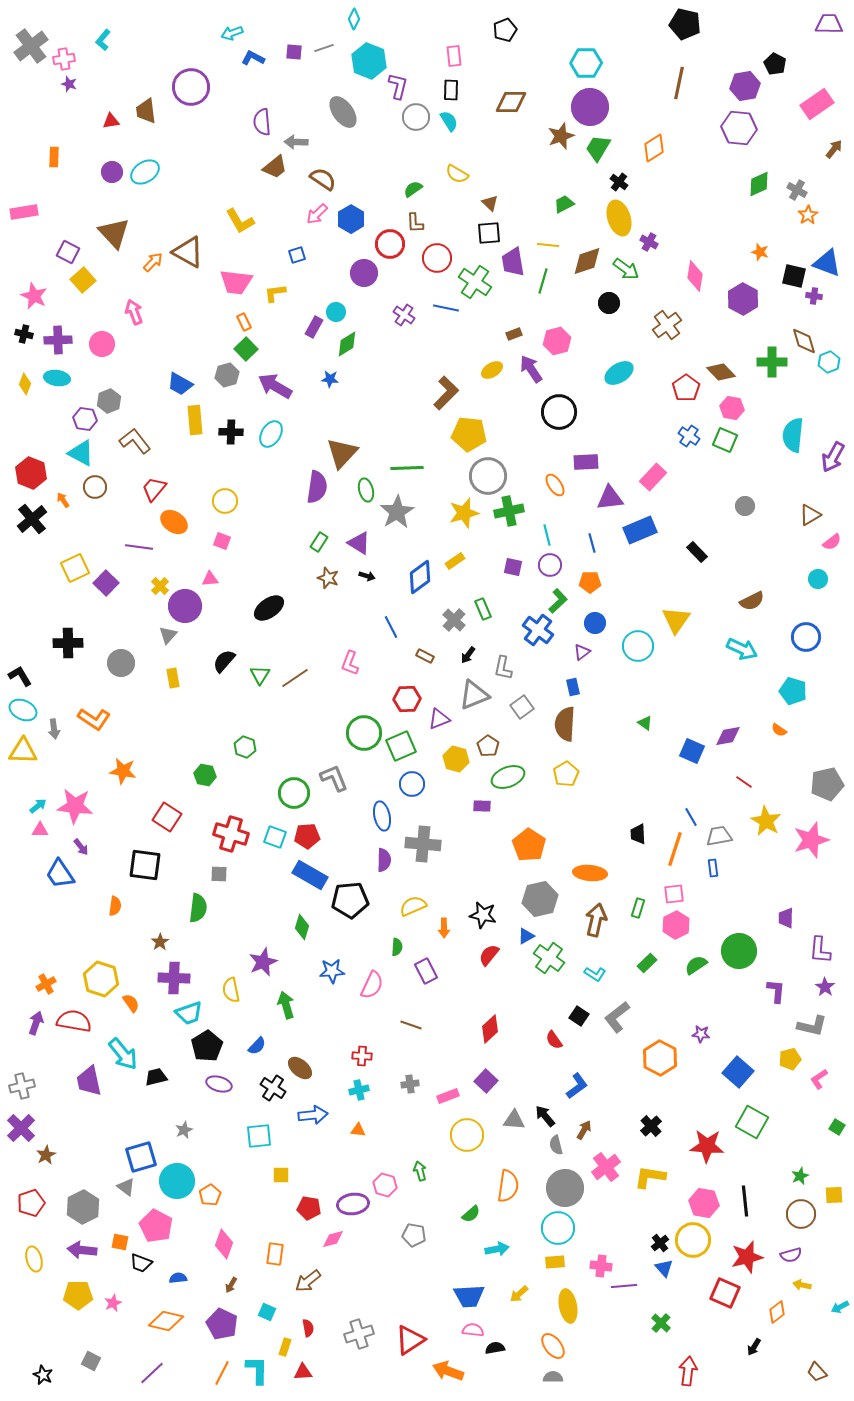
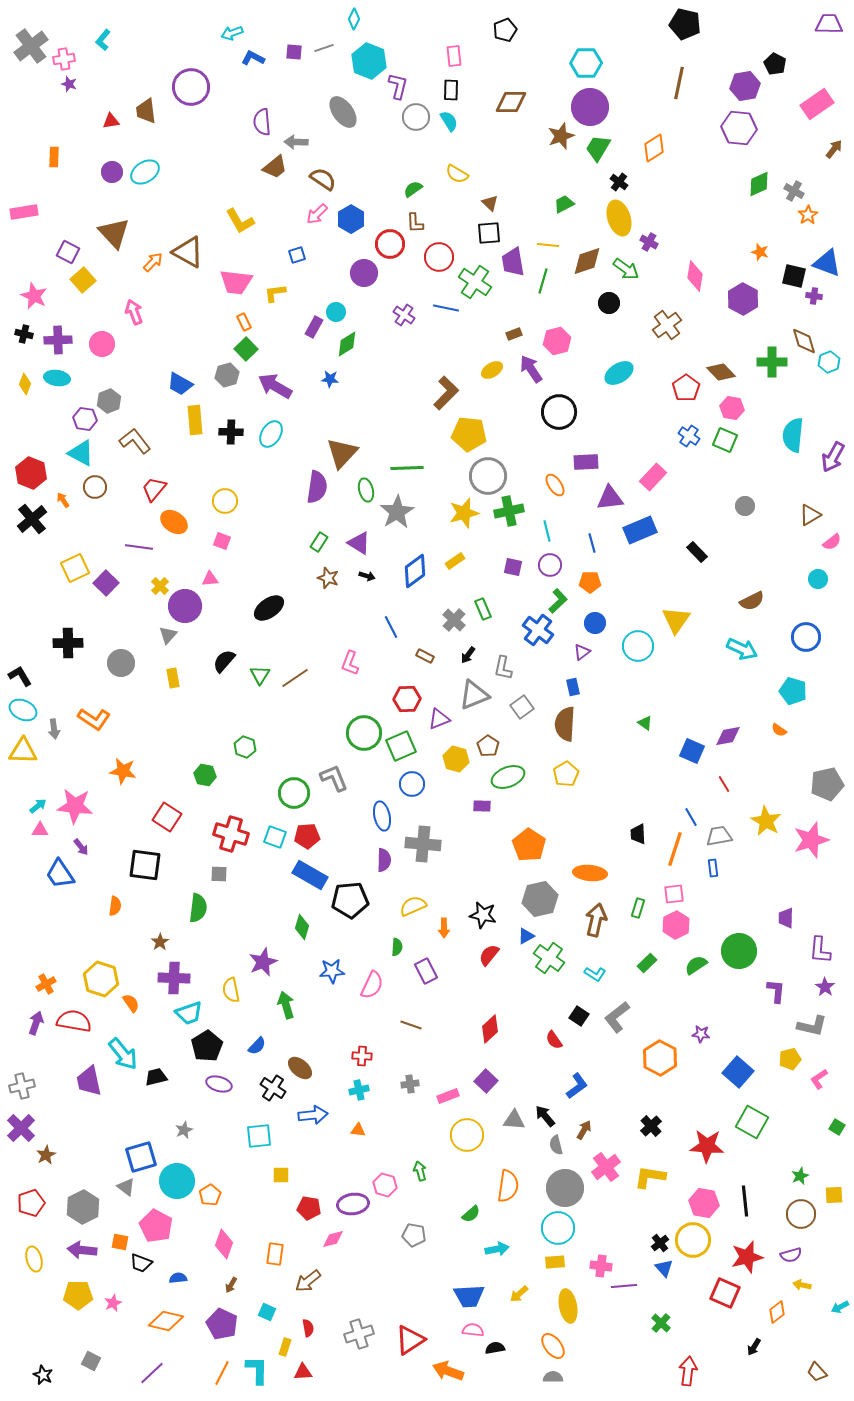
gray cross at (797, 190): moved 3 px left, 1 px down
red circle at (437, 258): moved 2 px right, 1 px up
cyan line at (547, 535): moved 4 px up
blue diamond at (420, 577): moved 5 px left, 6 px up
red line at (744, 782): moved 20 px left, 2 px down; rotated 24 degrees clockwise
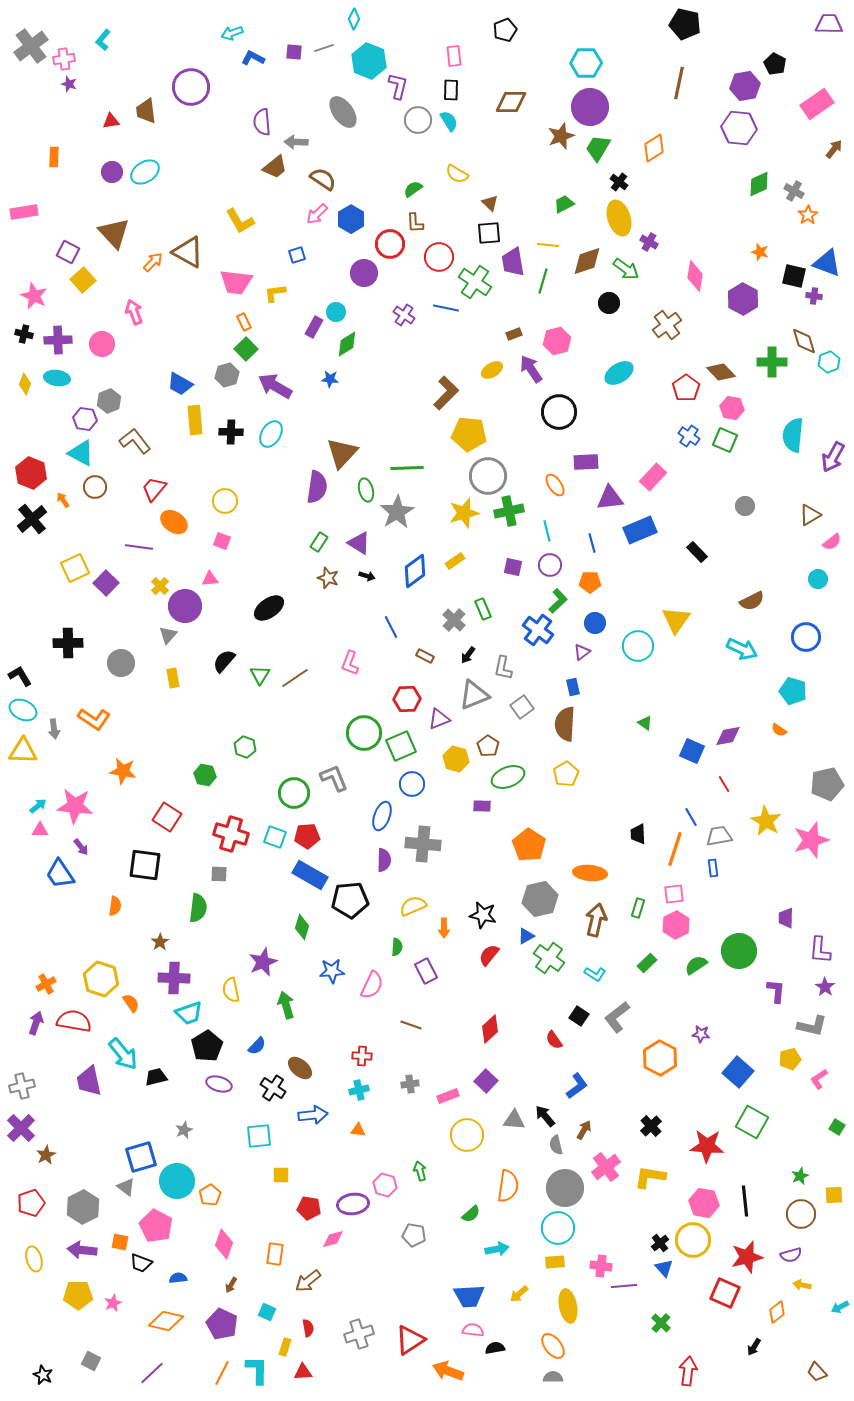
gray circle at (416, 117): moved 2 px right, 3 px down
blue ellipse at (382, 816): rotated 32 degrees clockwise
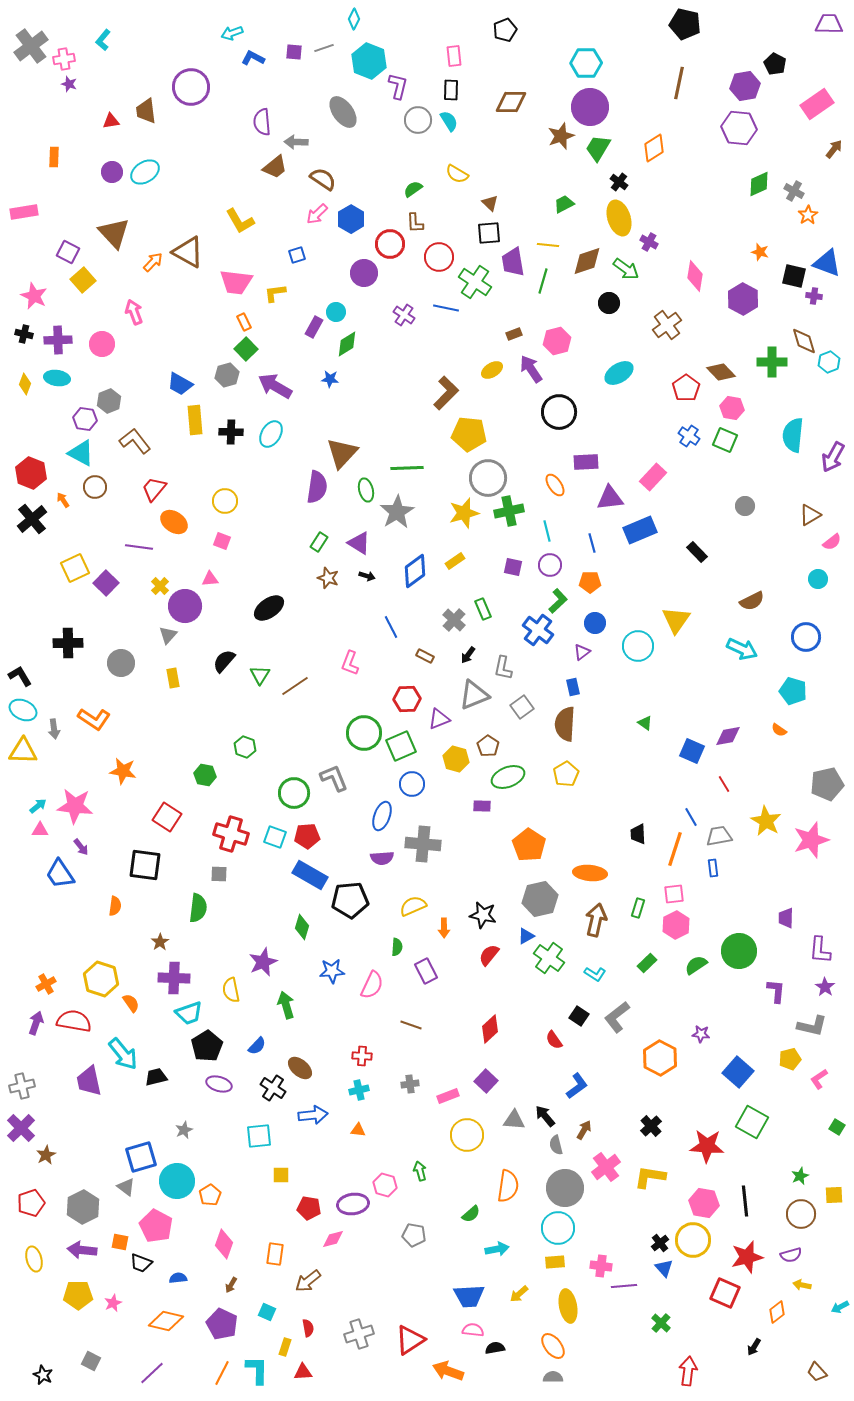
gray circle at (488, 476): moved 2 px down
brown line at (295, 678): moved 8 px down
purple semicircle at (384, 860): moved 2 px left, 2 px up; rotated 85 degrees clockwise
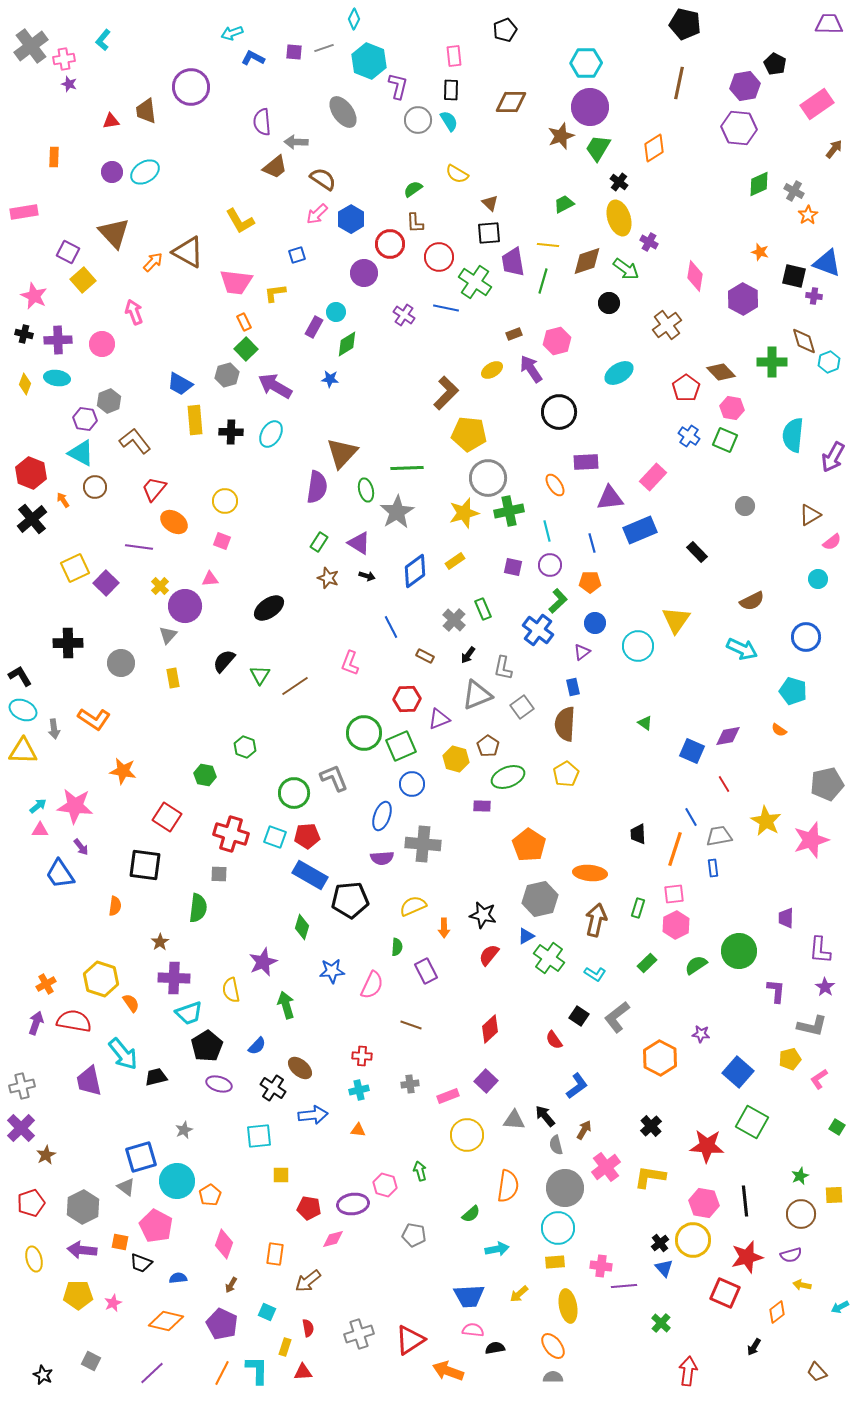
gray triangle at (474, 695): moved 3 px right
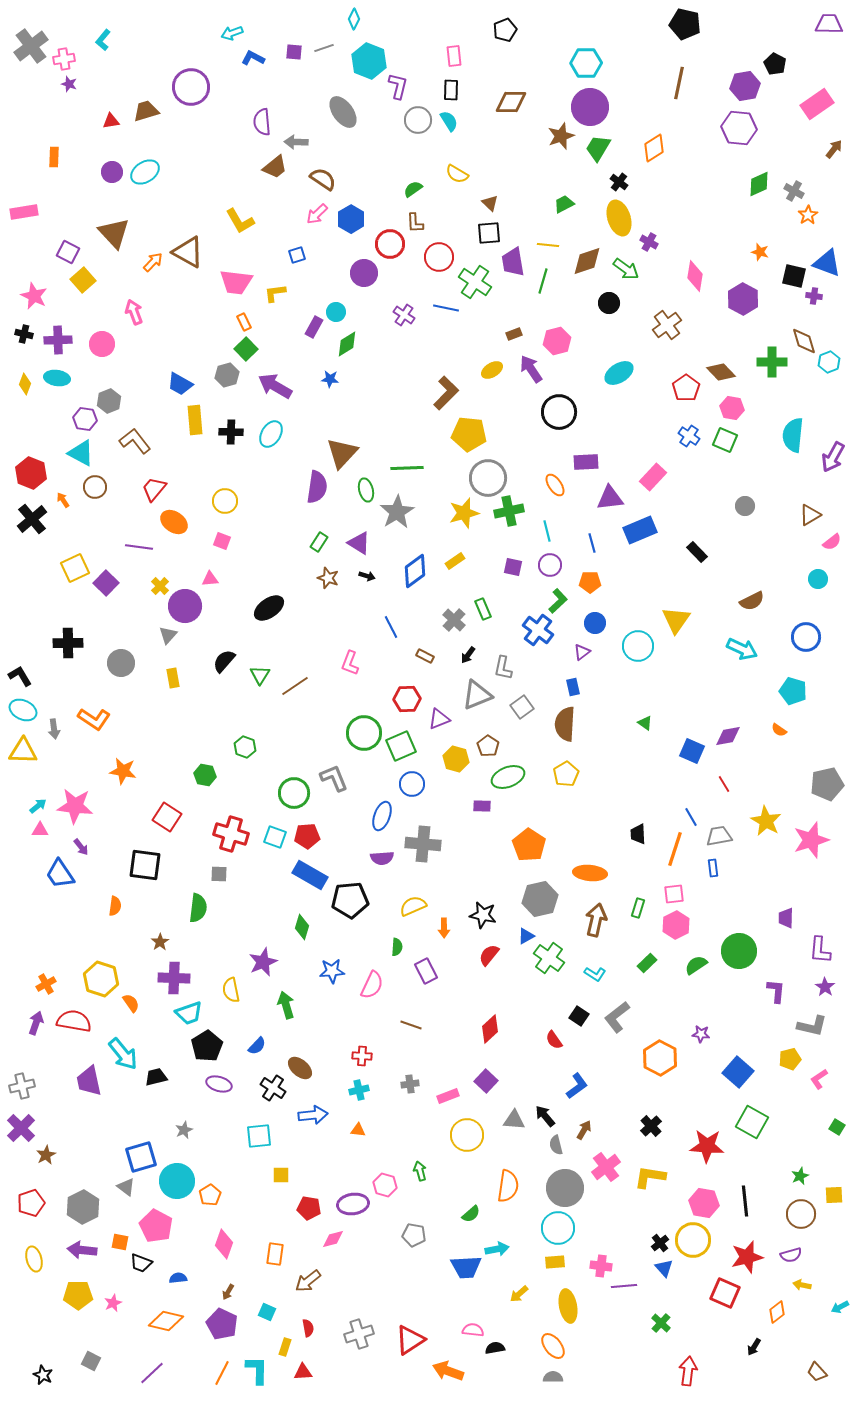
brown trapezoid at (146, 111): rotated 80 degrees clockwise
brown arrow at (231, 1285): moved 3 px left, 7 px down
blue trapezoid at (469, 1296): moved 3 px left, 29 px up
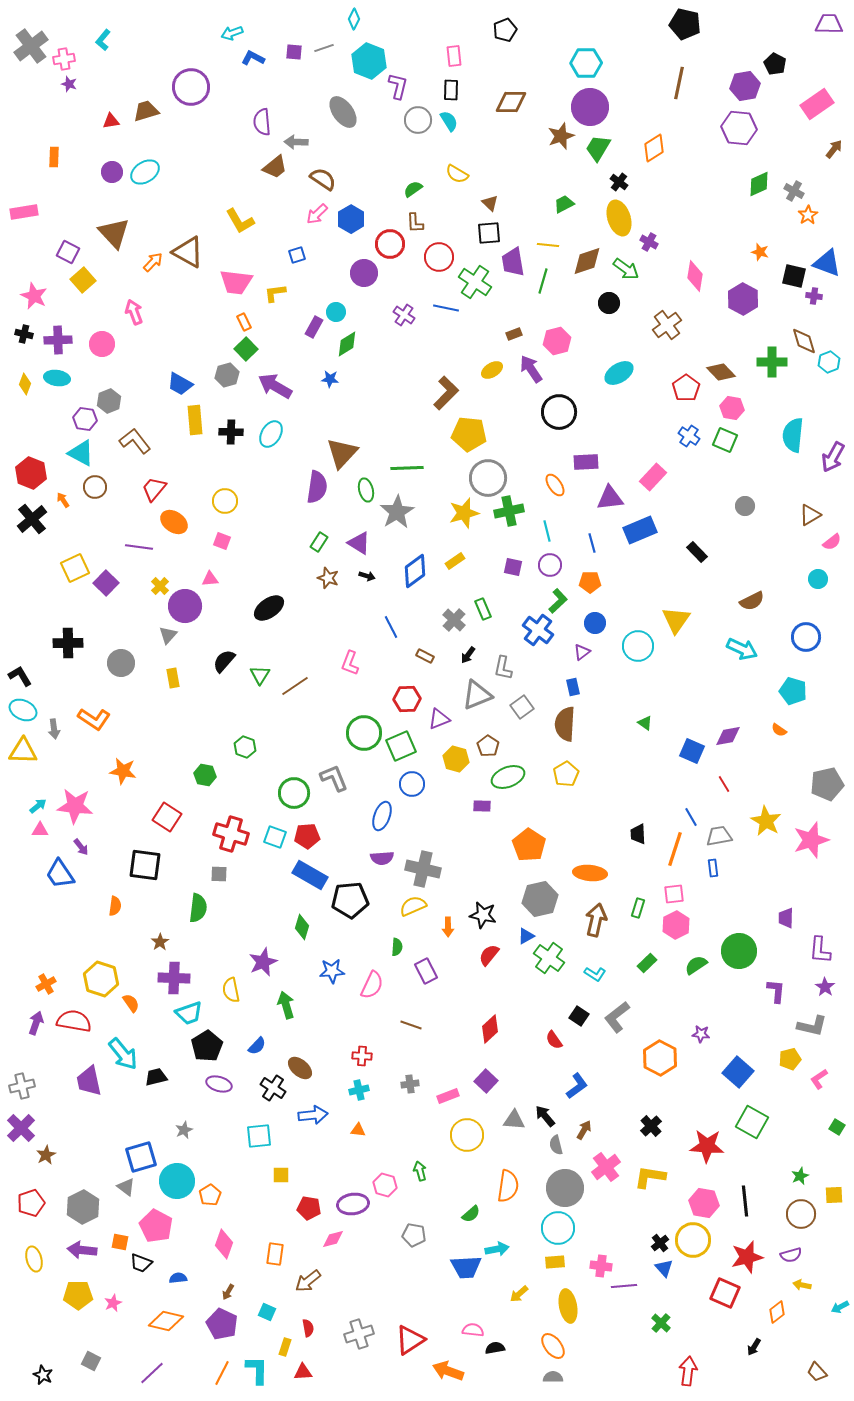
gray cross at (423, 844): moved 25 px down; rotated 8 degrees clockwise
orange arrow at (444, 928): moved 4 px right, 1 px up
